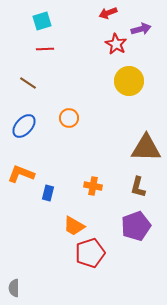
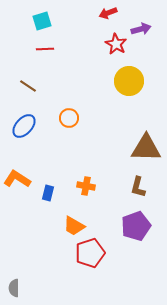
brown line: moved 3 px down
orange L-shape: moved 4 px left, 5 px down; rotated 12 degrees clockwise
orange cross: moved 7 px left
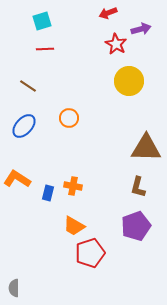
orange cross: moved 13 px left
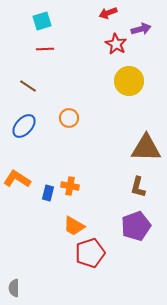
orange cross: moved 3 px left
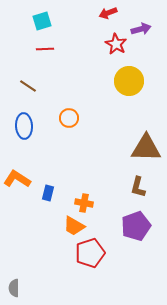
blue ellipse: rotated 45 degrees counterclockwise
orange cross: moved 14 px right, 17 px down
